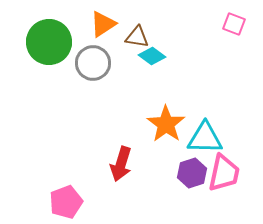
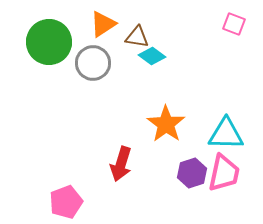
cyan triangle: moved 21 px right, 4 px up
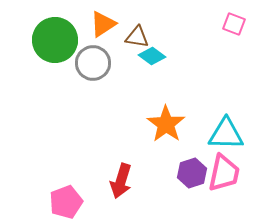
green circle: moved 6 px right, 2 px up
red arrow: moved 17 px down
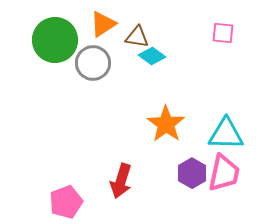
pink square: moved 11 px left, 9 px down; rotated 15 degrees counterclockwise
purple hexagon: rotated 12 degrees counterclockwise
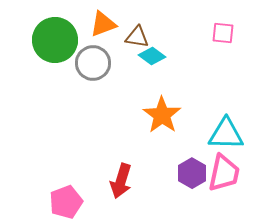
orange triangle: rotated 12 degrees clockwise
orange star: moved 4 px left, 9 px up
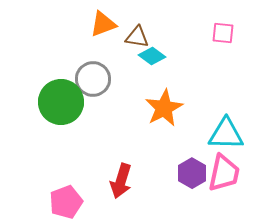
green circle: moved 6 px right, 62 px down
gray circle: moved 16 px down
orange star: moved 2 px right, 7 px up; rotated 9 degrees clockwise
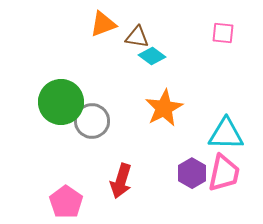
gray circle: moved 1 px left, 42 px down
pink pentagon: rotated 16 degrees counterclockwise
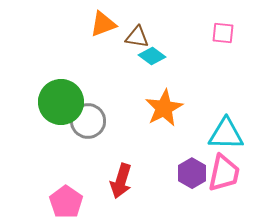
gray circle: moved 4 px left
